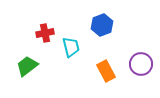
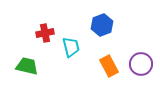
green trapezoid: rotated 50 degrees clockwise
orange rectangle: moved 3 px right, 5 px up
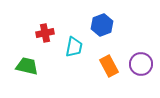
cyan trapezoid: moved 3 px right; rotated 25 degrees clockwise
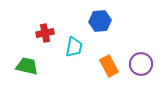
blue hexagon: moved 2 px left, 4 px up; rotated 15 degrees clockwise
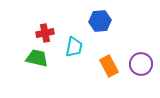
green trapezoid: moved 10 px right, 8 px up
